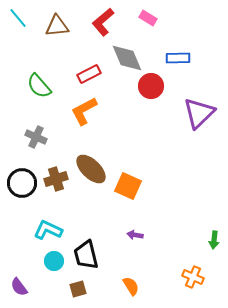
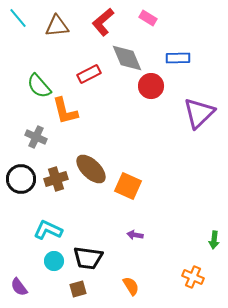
orange L-shape: moved 19 px left; rotated 76 degrees counterclockwise
black circle: moved 1 px left, 4 px up
black trapezoid: moved 2 px right, 3 px down; rotated 68 degrees counterclockwise
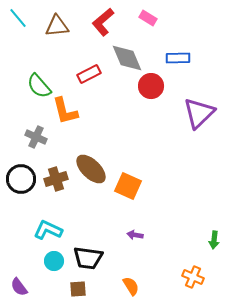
brown square: rotated 12 degrees clockwise
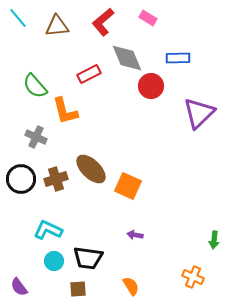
green semicircle: moved 4 px left
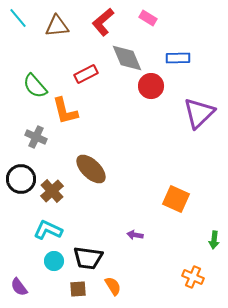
red rectangle: moved 3 px left
brown cross: moved 4 px left, 12 px down; rotated 25 degrees counterclockwise
orange square: moved 48 px right, 13 px down
orange semicircle: moved 18 px left
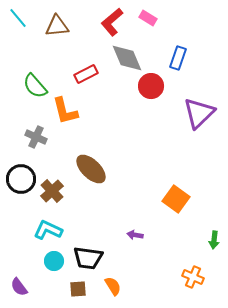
red L-shape: moved 9 px right
blue rectangle: rotated 70 degrees counterclockwise
orange square: rotated 12 degrees clockwise
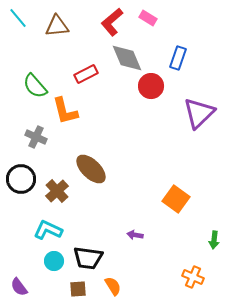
brown cross: moved 5 px right
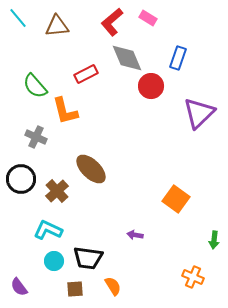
brown square: moved 3 px left
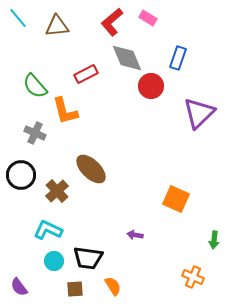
gray cross: moved 1 px left, 4 px up
black circle: moved 4 px up
orange square: rotated 12 degrees counterclockwise
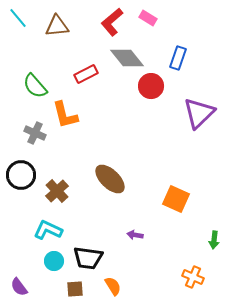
gray diamond: rotated 16 degrees counterclockwise
orange L-shape: moved 4 px down
brown ellipse: moved 19 px right, 10 px down
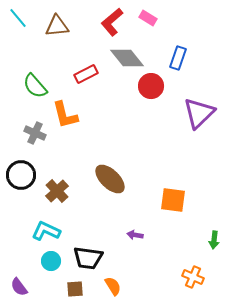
orange square: moved 3 px left, 1 px down; rotated 16 degrees counterclockwise
cyan L-shape: moved 2 px left, 1 px down
cyan circle: moved 3 px left
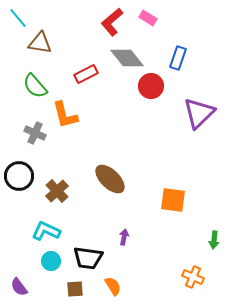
brown triangle: moved 17 px left, 17 px down; rotated 15 degrees clockwise
black circle: moved 2 px left, 1 px down
purple arrow: moved 11 px left, 2 px down; rotated 91 degrees clockwise
